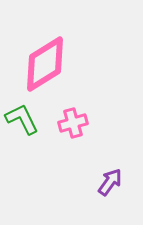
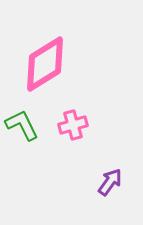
green L-shape: moved 6 px down
pink cross: moved 2 px down
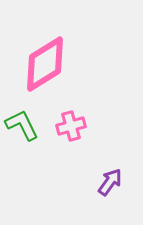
pink cross: moved 2 px left, 1 px down
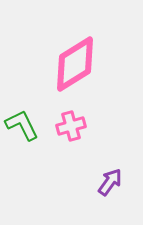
pink diamond: moved 30 px right
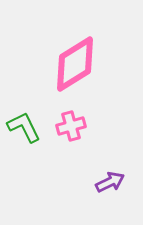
green L-shape: moved 2 px right, 2 px down
purple arrow: rotated 28 degrees clockwise
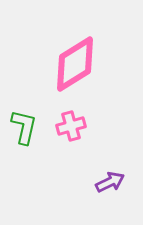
green L-shape: rotated 39 degrees clockwise
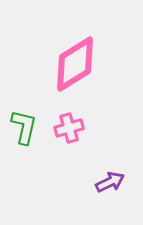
pink cross: moved 2 px left, 2 px down
